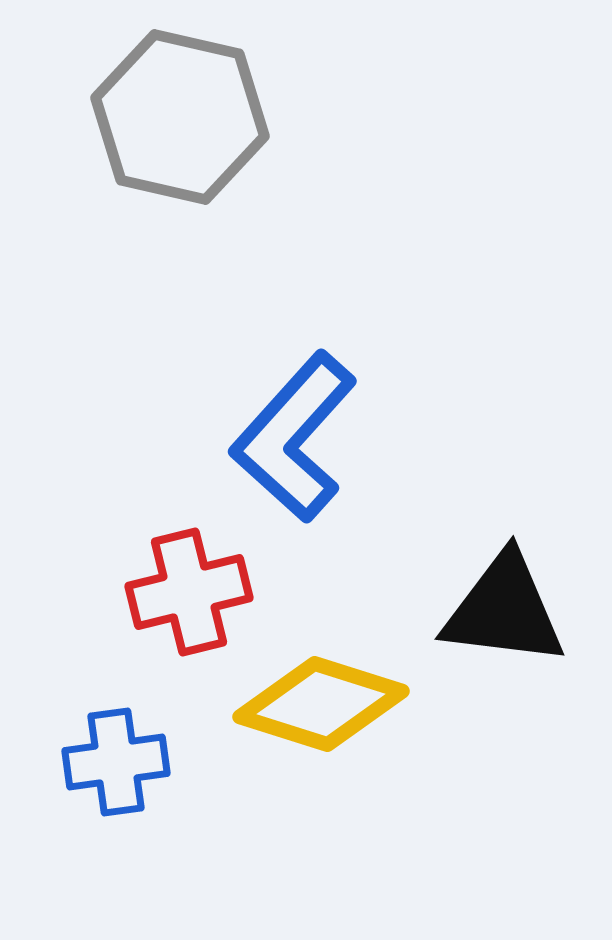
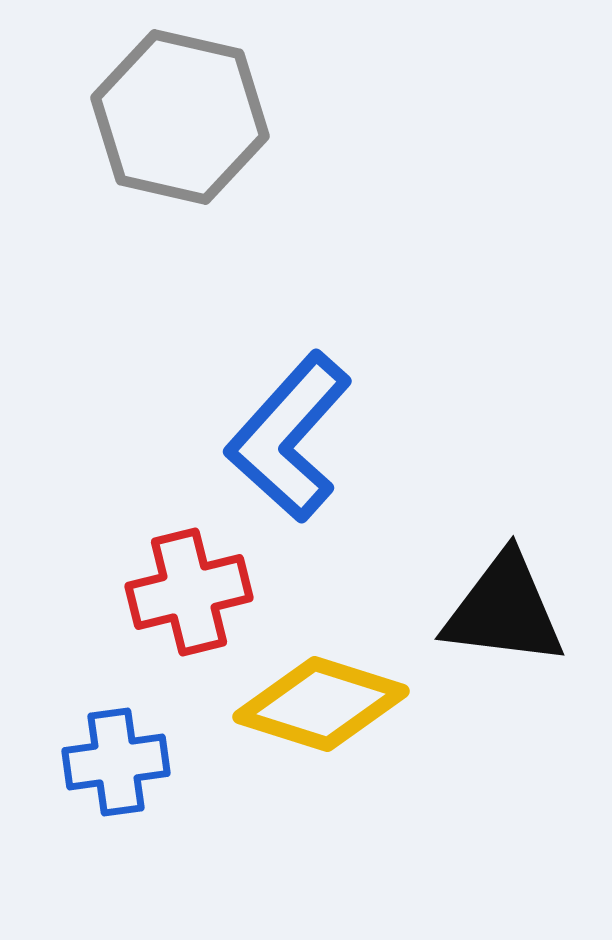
blue L-shape: moved 5 px left
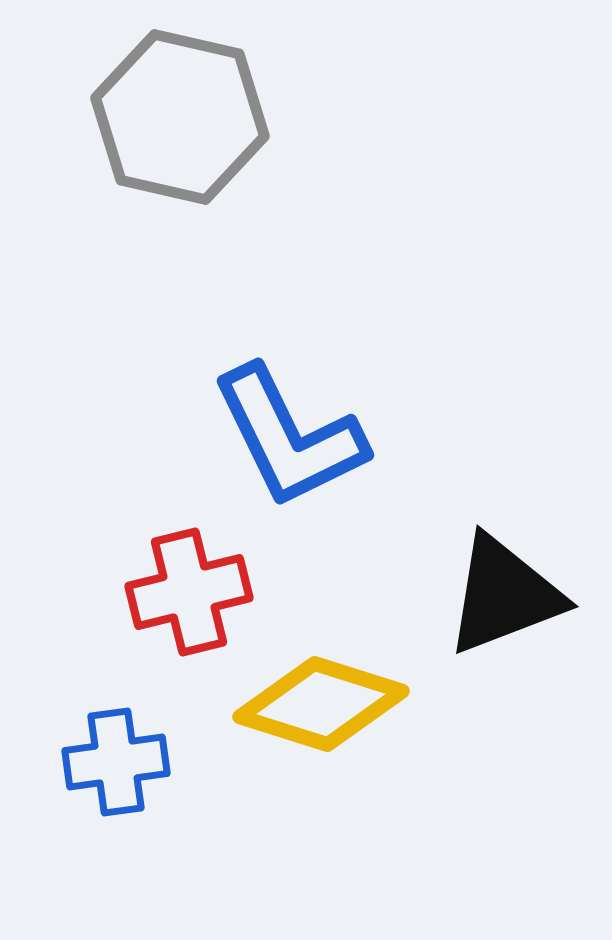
blue L-shape: rotated 68 degrees counterclockwise
black triangle: moved 15 px up; rotated 28 degrees counterclockwise
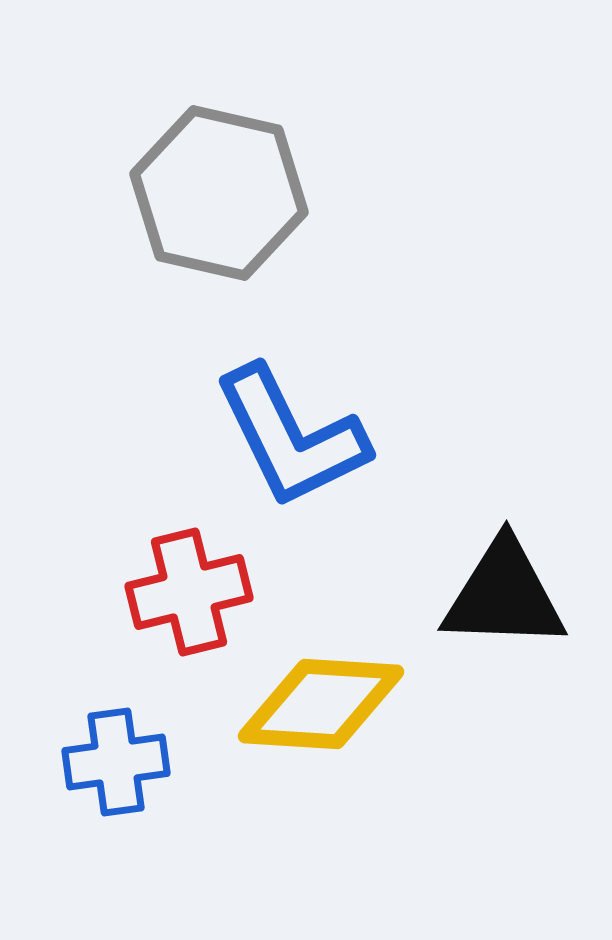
gray hexagon: moved 39 px right, 76 px down
blue L-shape: moved 2 px right
black triangle: rotated 23 degrees clockwise
yellow diamond: rotated 14 degrees counterclockwise
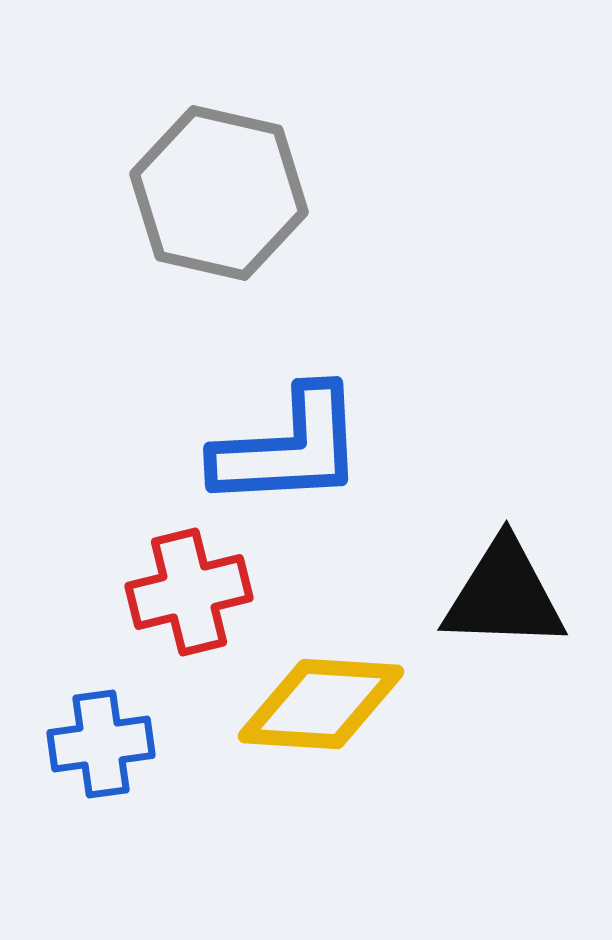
blue L-shape: moved 2 px left, 11 px down; rotated 67 degrees counterclockwise
blue cross: moved 15 px left, 18 px up
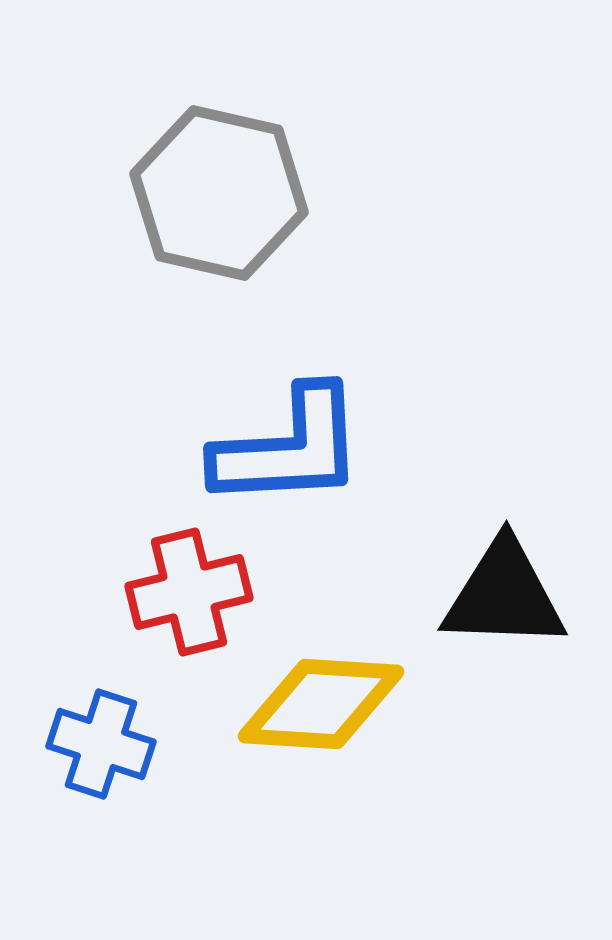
blue cross: rotated 26 degrees clockwise
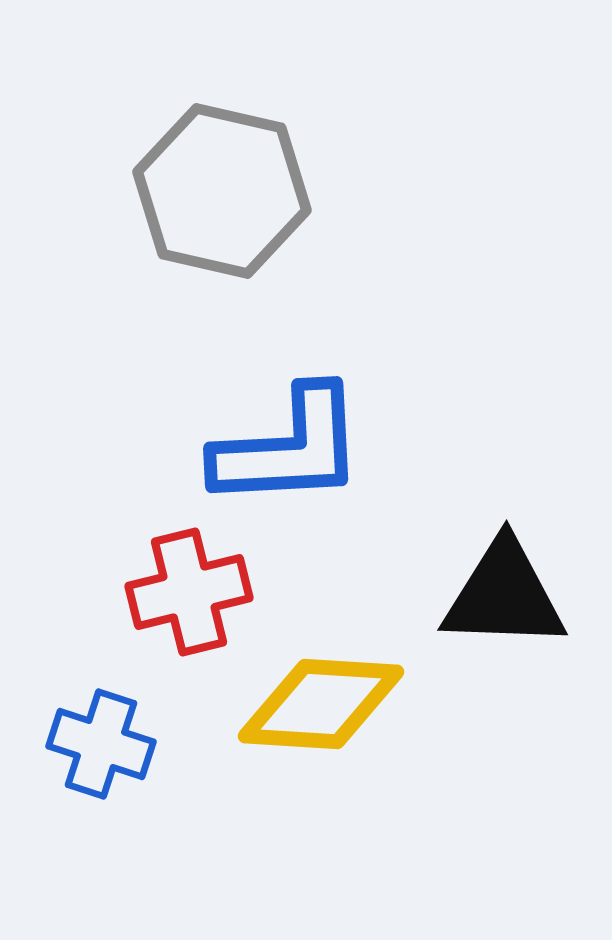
gray hexagon: moved 3 px right, 2 px up
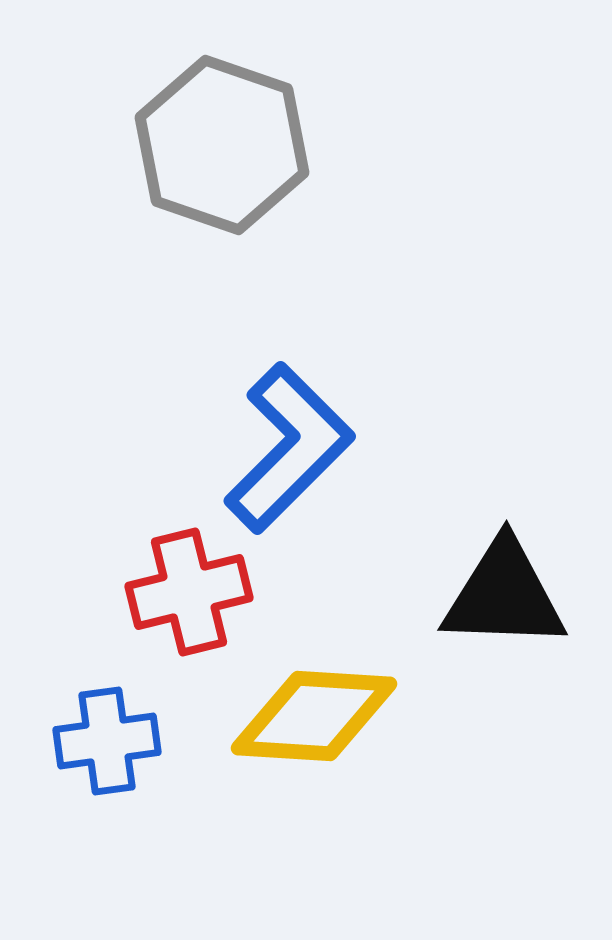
gray hexagon: moved 46 px up; rotated 6 degrees clockwise
blue L-shape: rotated 42 degrees counterclockwise
yellow diamond: moved 7 px left, 12 px down
blue cross: moved 6 px right, 3 px up; rotated 26 degrees counterclockwise
